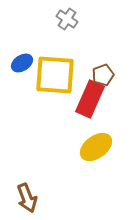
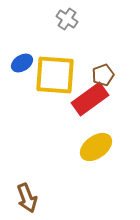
red rectangle: rotated 30 degrees clockwise
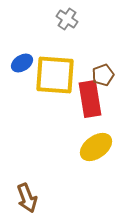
red rectangle: rotated 63 degrees counterclockwise
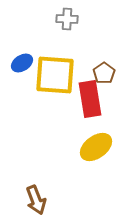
gray cross: rotated 30 degrees counterclockwise
brown pentagon: moved 1 px right, 2 px up; rotated 15 degrees counterclockwise
brown arrow: moved 9 px right, 2 px down
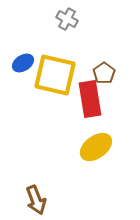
gray cross: rotated 25 degrees clockwise
blue ellipse: moved 1 px right
yellow square: rotated 9 degrees clockwise
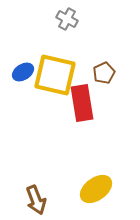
blue ellipse: moved 9 px down
brown pentagon: rotated 10 degrees clockwise
red rectangle: moved 8 px left, 4 px down
yellow ellipse: moved 42 px down
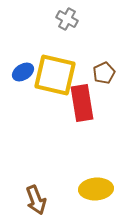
yellow ellipse: rotated 32 degrees clockwise
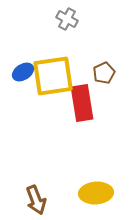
yellow square: moved 2 px left, 1 px down; rotated 21 degrees counterclockwise
yellow ellipse: moved 4 px down
